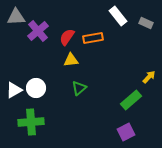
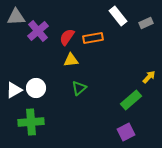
gray rectangle: rotated 48 degrees counterclockwise
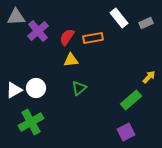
white rectangle: moved 1 px right, 2 px down
green cross: rotated 25 degrees counterclockwise
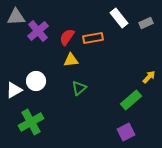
white circle: moved 7 px up
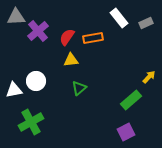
white triangle: rotated 18 degrees clockwise
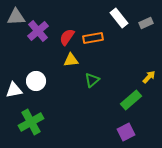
green triangle: moved 13 px right, 8 px up
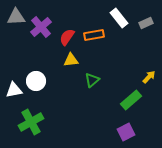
purple cross: moved 3 px right, 4 px up
orange rectangle: moved 1 px right, 3 px up
